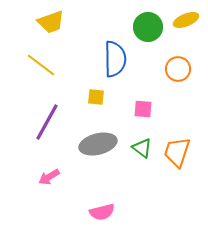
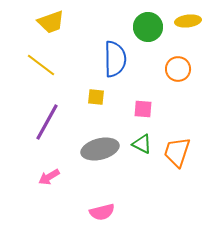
yellow ellipse: moved 2 px right, 1 px down; rotated 15 degrees clockwise
gray ellipse: moved 2 px right, 5 px down
green triangle: moved 4 px up; rotated 10 degrees counterclockwise
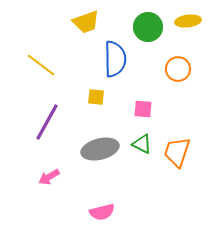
yellow trapezoid: moved 35 px right
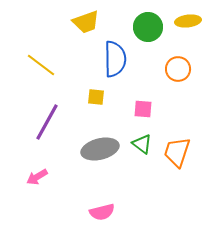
green triangle: rotated 10 degrees clockwise
pink arrow: moved 12 px left
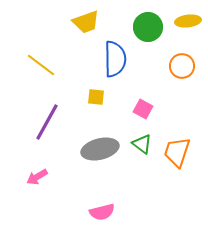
orange circle: moved 4 px right, 3 px up
pink square: rotated 24 degrees clockwise
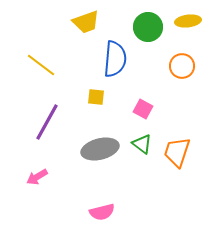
blue semicircle: rotated 6 degrees clockwise
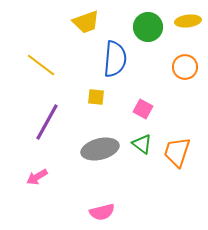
orange circle: moved 3 px right, 1 px down
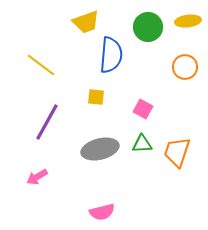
blue semicircle: moved 4 px left, 4 px up
green triangle: rotated 40 degrees counterclockwise
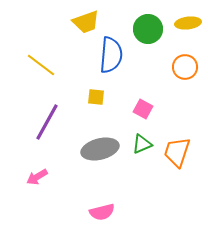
yellow ellipse: moved 2 px down
green circle: moved 2 px down
green triangle: rotated 20 degrees counterclockwise
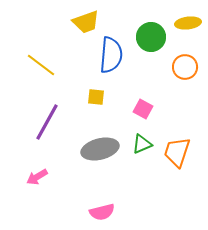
green circle: moved 3 px right, 8 px down
